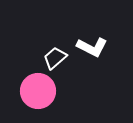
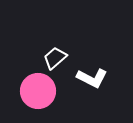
white L-shape: moved 31 px down
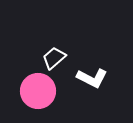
white trapezoid: moved 1 px left
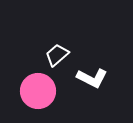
white trapezoid: moved 3 px right, 3 px up
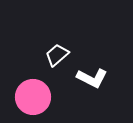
pink circle: moved 5 px left, 6 px down
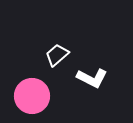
pink circle: moved 1 px left, 1 px up
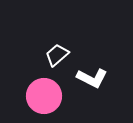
pink circle: moved 12 px right
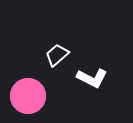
pink circle: moved 16 px left
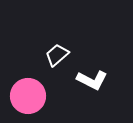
white L-shape: moved 2 px down
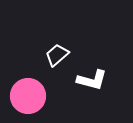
white L-shape: rotated 12 degrees counterclockwise
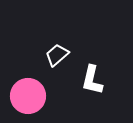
white L-shape: rotated 88 degrees clockwise
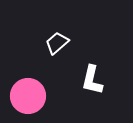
white trapezoid: moved 12 px up
